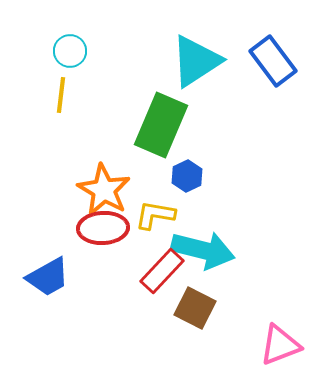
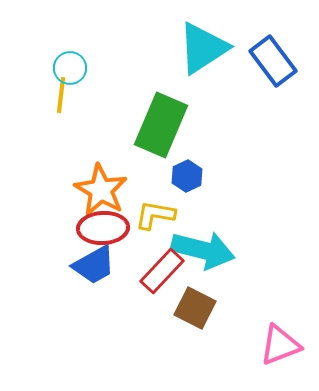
cyan circle: moved 17 px down
cyan triangle: moved 7 px right, 13 px up
orange star: moved 3 px left
blue trapezoid: moved 46 px right, 12 px up
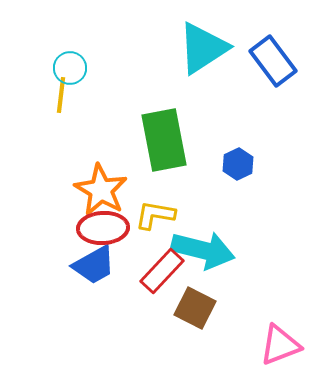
green rectangle: moved 3 px right, 15 px down; rotated 34 degrees counterclockwise
blue hexagon: moved 51 px right, 12 px up
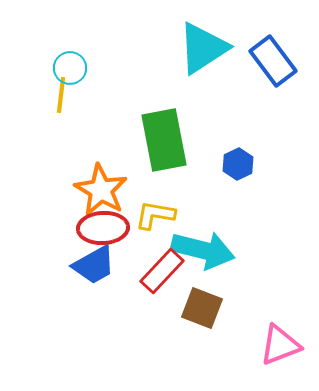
brown square: moved 7 px right; rotated 6 degrees counterclockwise
